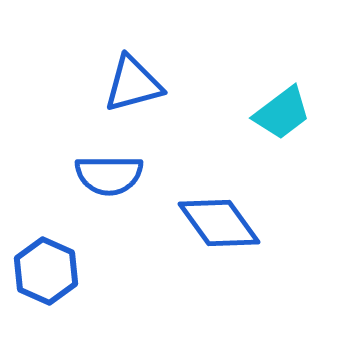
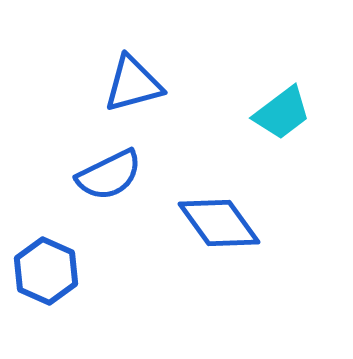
blue semicircle: rotated 26 degrees counterclockwise
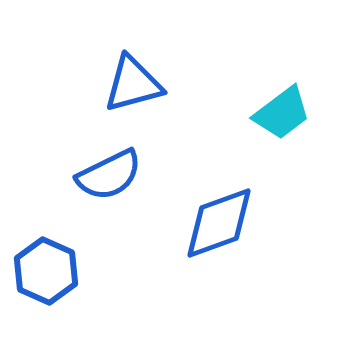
blue diamond: rotated 74 degrees counterclockwise
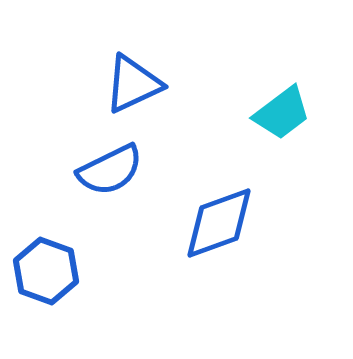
blue triangle: rotated 10 degrees counterclockwise
blue semicircle: moved 1 px right, 5 px up
blue hexagon: rotated 4 degrees counterclockwise
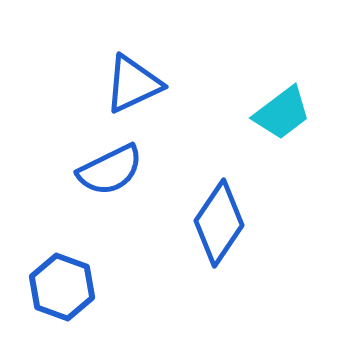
blue diamond: rotated 36 degrees counterclockwise
blue hexagon: moved 16 px right, 16 px down
